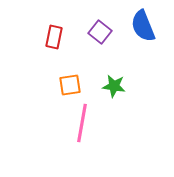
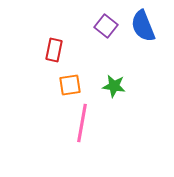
purple square: moved 6 px right, 6 px up
red rectangle: moved 13 px down
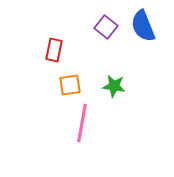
purple square: moved 1 px down
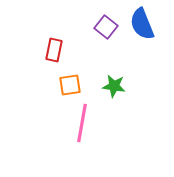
blue semicircle: moved 1 px left, 2 px up
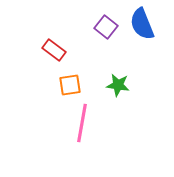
red rectangle: rotated 65 degrees counterclockwise
green star: moved 4 px right, 1 px up
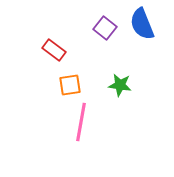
purple square: moved 1 px left, 1 px down
green star: moved 2 px right
pink line: moved 1 px left, 1 px up
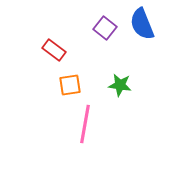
pink line: moved 4 px right, 2 px down
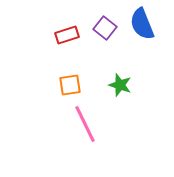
red rectangle: moved 13 px right, 15 px up; rotated 55 degrees counterclockwise
green star: rotated 10 degrees clockwise
pink line: rotated 36 degrees counterclockwise
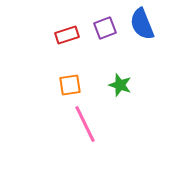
purple square: rotated 30 degrees clockwise
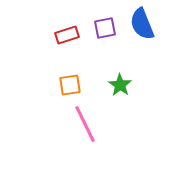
purple square: rotated 10 degrees clockwise
green star: rotated 15 degrees clockwise
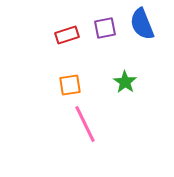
green star: moved 5 px right, 3 px up
